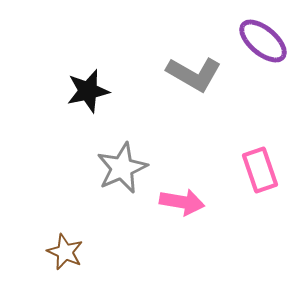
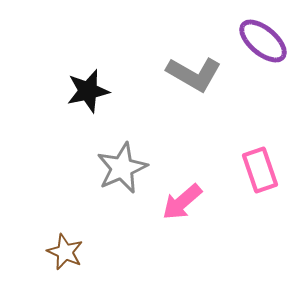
pink arrow: rotated 129 degrees clockwise
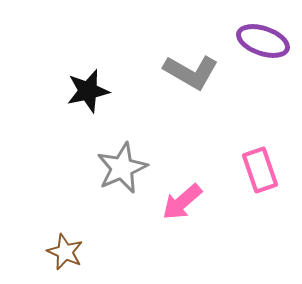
purple ellipse: rotated 21 degrees counterclockwise
gray L-shape: moved 3 px left, 2 px up
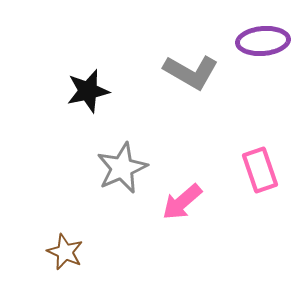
purple ellipse: rotated 24 degrees counterclockwise
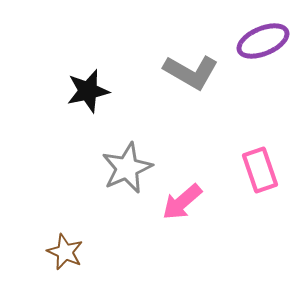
purple ellipse: rotated 18 degrees counterclockwise
gray star: moved 5 px right
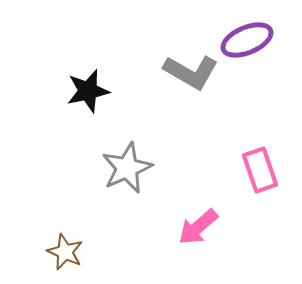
purple ellipse: moved 16 px left, 1 px up
pink arrow: moved 16 px right, 25 px down
